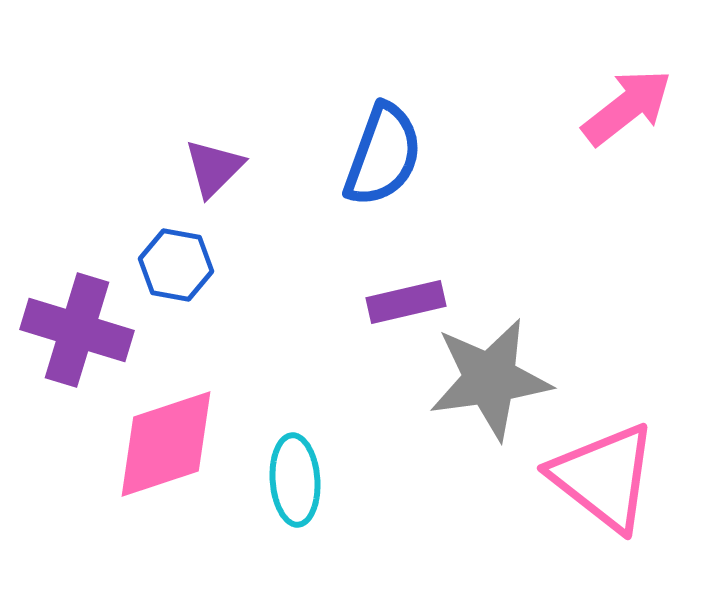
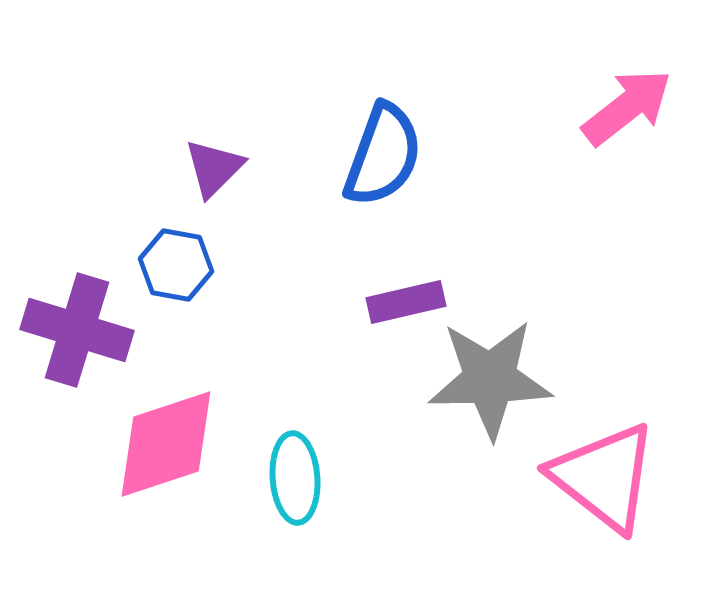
gray star: rotated 7 degrees clockwise
cyan ellipse: moved 2 px up
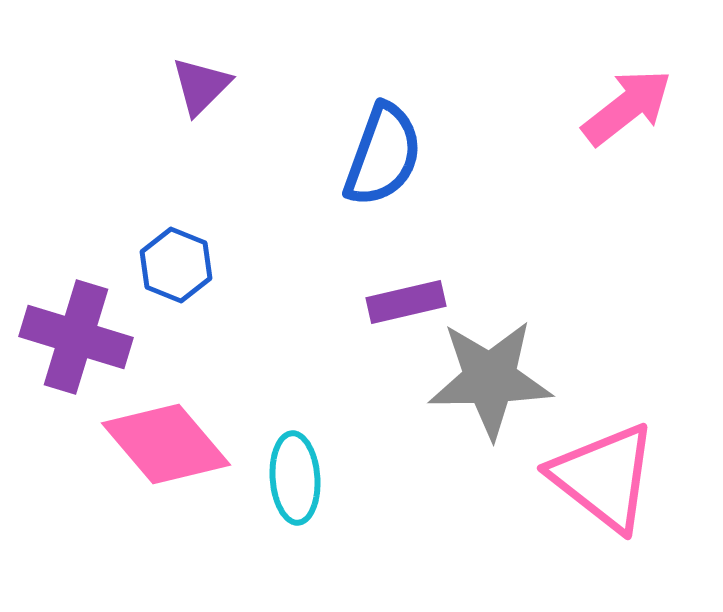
purple triangle: moved 13 px left, 82 px up
blue hexagon: rotated 12 degrees clockwise
purple cross: moved 1 px left, 7 px down
pink diamond: rotated 68 degrees clockwise
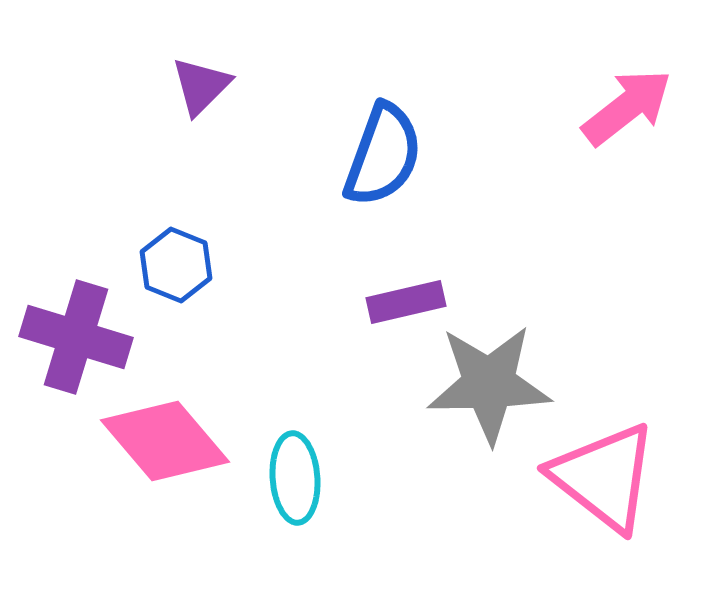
gray star: moved 1 px left, 5 px down
pink diamond: moved 1 px left, 3 px up
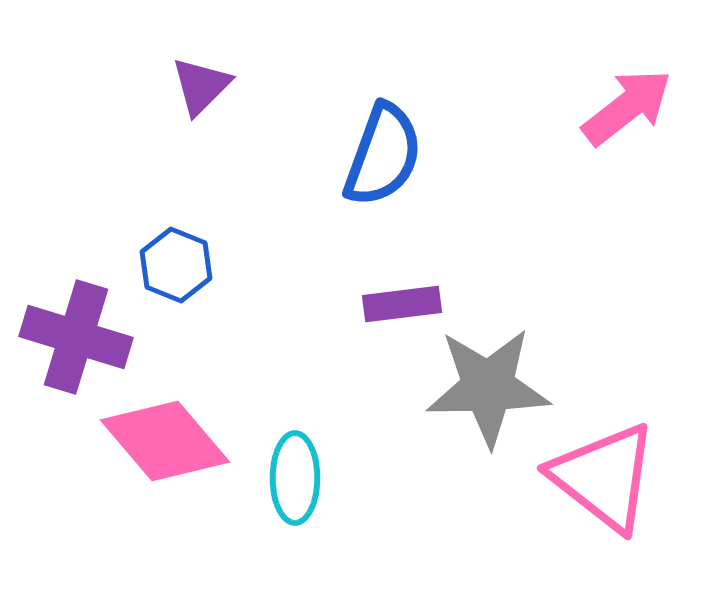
purple rectangle: moved 4 px left, 2 px down; rotated 6 degrees clockwise
gray star: moved 1 px left, 3 px down
cyan ellipse: rotated 4 degrees clockwise
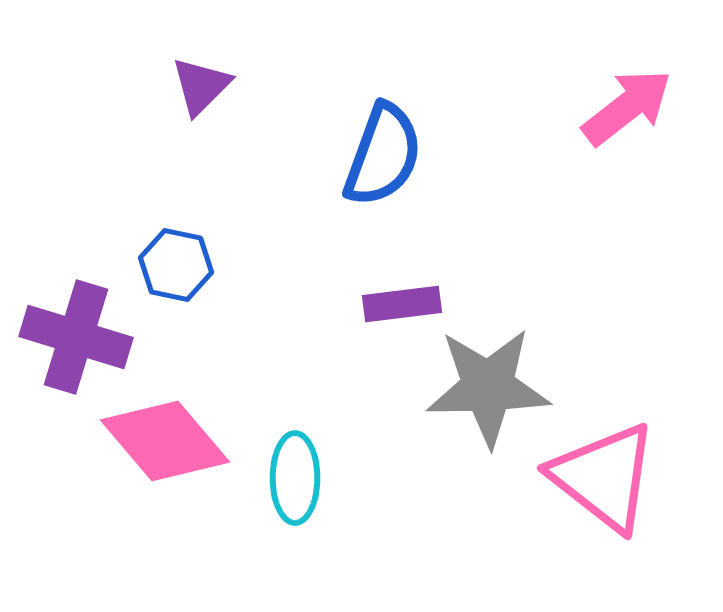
blue hexagon: rotated 10 degrees counterclockwise
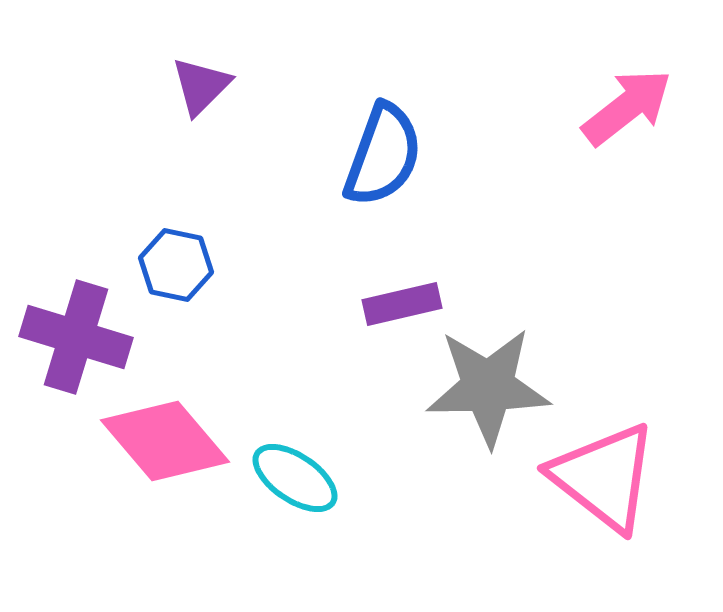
purple rectangle: rotated 6 degrees counterclockwise
cyan ellipse: rotated 56 degrees counterclockwise
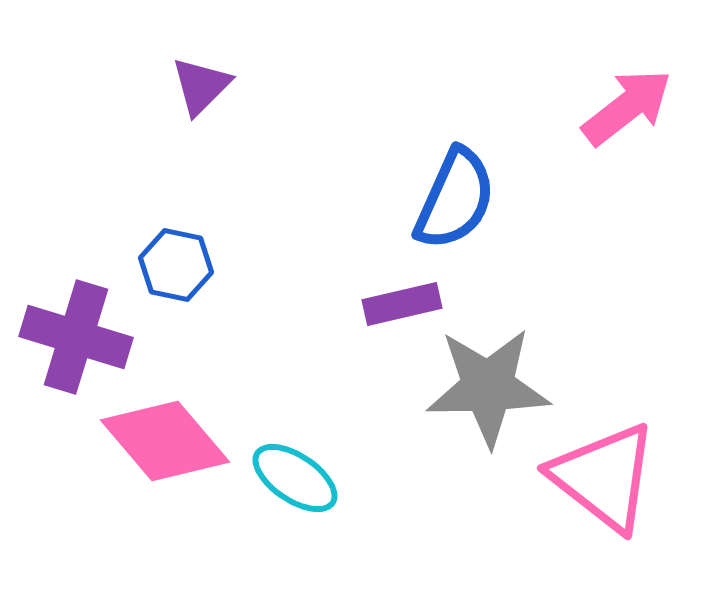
blue semicircle: moved 72 px right, 44 px down; rotated 4 degrees clockwise
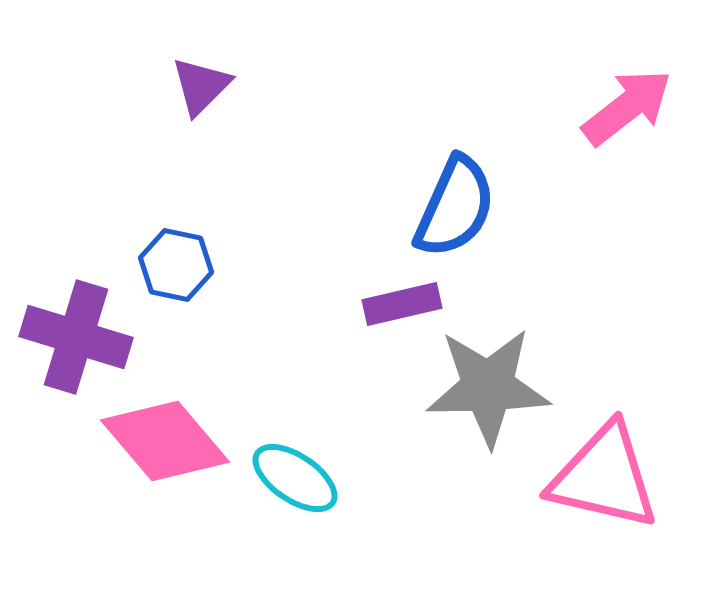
blue semicircle: moved 8 px down
pink triangle: rotated 25 degrees counterclockwise
